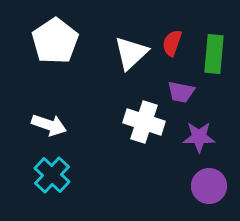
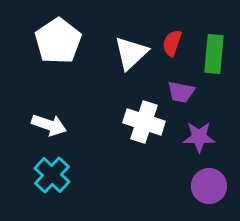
white pentagon: moved 3 px right
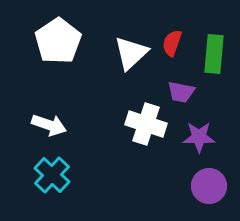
white cross: moved 2 px right, 2 px down
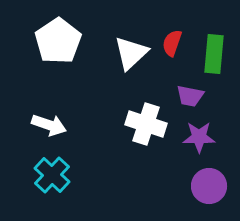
purple trapezoid: moved 9 px right, 4 px down
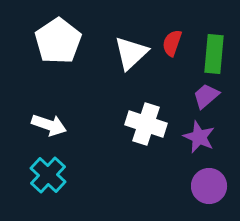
purple trapezoid: moved 16 px right; rotated 128 degrees clockwise
purple star: rotated 24 degrees clockwise
cyan cross: moved 4 px left
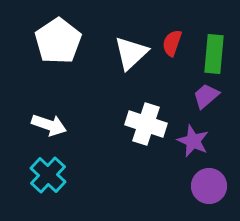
purple star: moved 6 px left, 4 px down
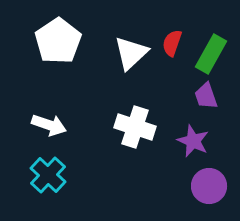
green rectangle: moved 3 px left; rotated 24 degrees clockwise
purple trapezoid: rotated 68 degrees counterclockwise
white cross: moved 11 px left, 3 px down
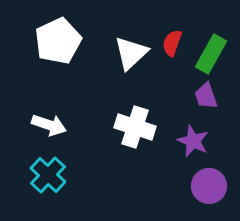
white pentagon: rotated 9 degrees clockwise
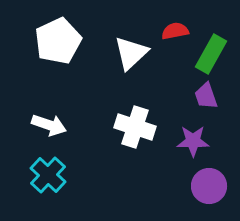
red semicircle: moved 3 px right, 12 px up; rotated 60 degrees clockwise
purple star: rotated 24 degrees counterclockwise
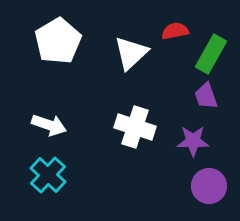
white pentagon: rotated 6 degrees counterclockwise
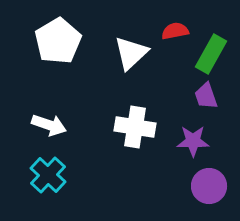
white cross: rotated 9 degrees counterclockwise
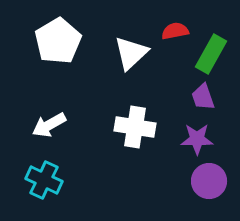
purple trapezoid: moved 3 px left, 1 px down
white arrow: rotated 132 degrees clockwise
purple star: moved 4 px right, 2 px up
cyan cross: moved 4 px left, 5 px down; rotated 18 degrees counterclockwise
purple circle: moved 5 px up
